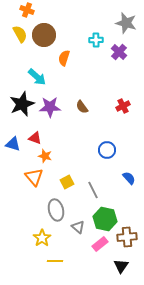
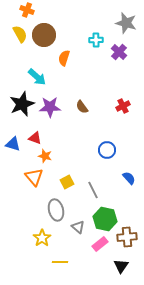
yellow line: moved 5 px right, 1 px down
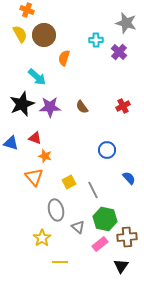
blue triangle: moved 2 px left, 1 px up
yellow square: moved 2 px right
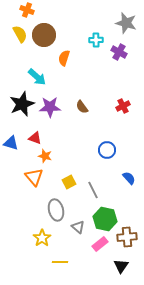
purple cross: rotated 14 degrees counterclockwise
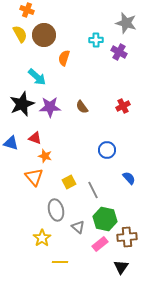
black triangle: moved 1 px down
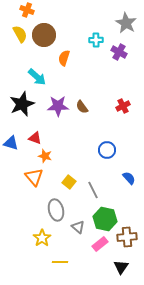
gray star: rotated 15 degrees clockwise
purple star: moved 8 px right, 1 px up
yellow square: rotated 24 degrees counterclockwise
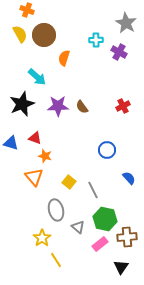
yellow line: moved 4 px left, 2 px up; rotated 56 degrees clockwise
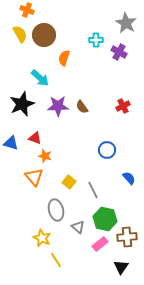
cyan arrow: moved 3 px right, 1 px down
yellow star: rotated 12 degrees counterclockwise
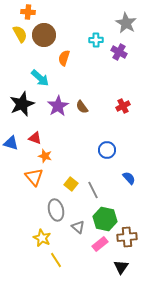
orange cross: moved 1 px right, 2 px down; rotated 16 degrees counterclockwise
purple star: rotated 30 degrees counterclockwise
yellow square: moved 2 px right, 2 px down
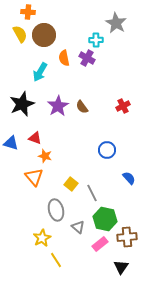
gray star: moved 10 px left
purple cross: moved 32 px left, 6 px down
orange semicircle: rotated 28 degrees counterclockwise
cyan arrow: moved 6 px up; rotated 78 degrees clockwise
gray line: moved 1 px left, 3 px down
yellow star: rotated 18 degrees clockwise
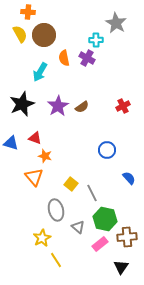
brown semicircle: rotated 88 degrees counterclockwise
